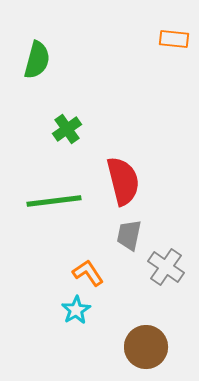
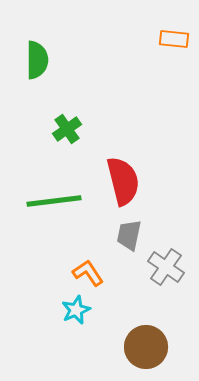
green semicircle: rotated 15 degrees counterclockwise
cyan star: rotated 8 degrees clockwise
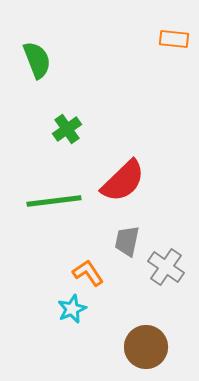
green semicircle: rotated 21 degrees counterclockwise
red semicircle: rotated 60 degrees clockwise
gray trapezoid: moved 2 px left, 6 px down
cyan star: moved 4 px left, 1 px up
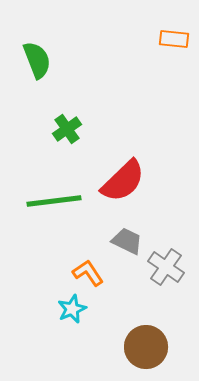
gray trapezoid: rotated 104 degrees clockwise
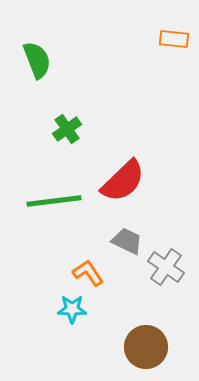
cyan star: rotated 24 degrees clockwise
